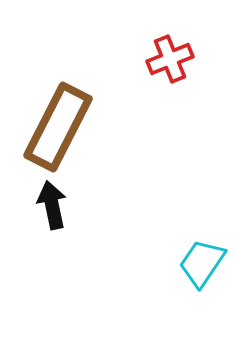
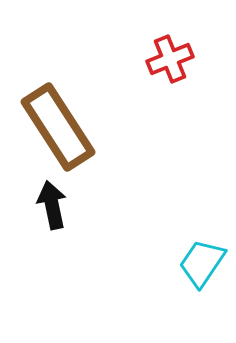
brown rectangle: rotated 60 degrees counterclockwise
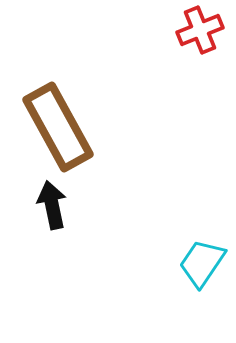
red cross: moved 30 px right, 29 px up
brown rectangle: rotated 4 degrees clockwise
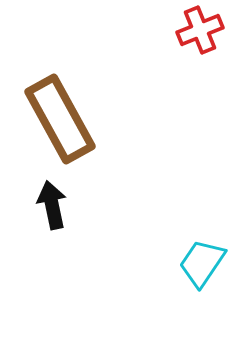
brown rectangle: moved 2 px right, 8 px up
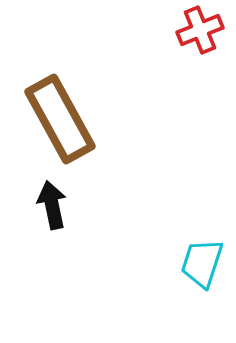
cyan trapezoid: rotated 16 degrees counterclockwise
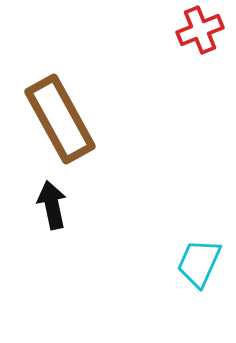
cyan trapezoid: moved 3 px left; rotated 6 degrees clockwise
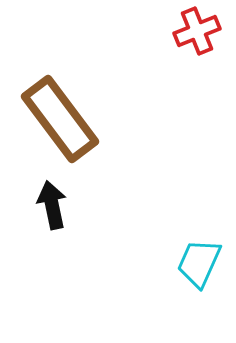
red cross: moved 3 px left, 1 px down
brown rectangle: rotated 8 degrees counterclockwise
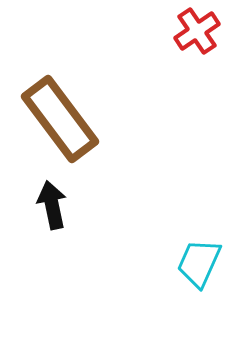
red cross: rotated 12 degrees counterclockwise
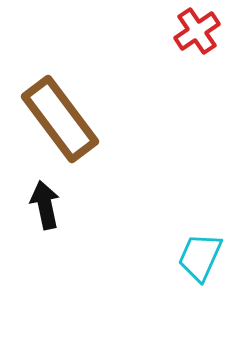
black arrow: moved 7 px left
cyan trapezoid: moved 1 px right, 6 px up
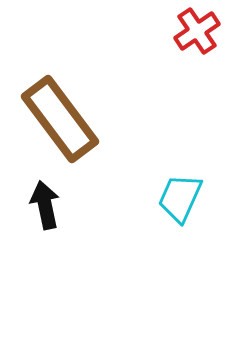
cyan trapezoid: moved 20 px left, 59 px up
